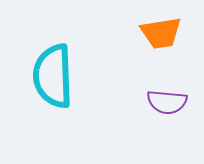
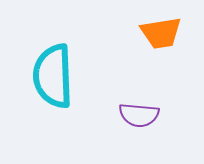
purple semicircle: moved 28 px left, 13 px down
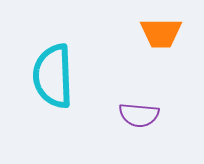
orange trapezoid: rotated 9 degrees clockwise
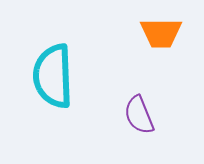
purple semicircle: rotated 63 degrees clockwise
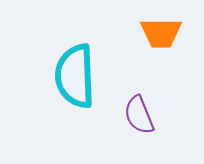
cyan semicircle: moved 22 px right
